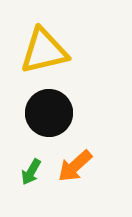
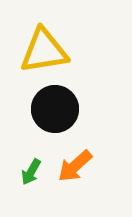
yellow triangle: rotated 4 degrees clockwise
black circle: moved 6 px right, 4 px up
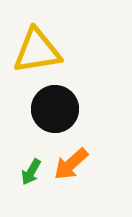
yellow triangle: moved 7 px left
orange arrow: moved 4 px left, 2 px up
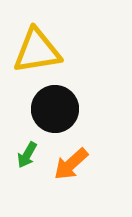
green arrow: moved 4 px left, 17 px up
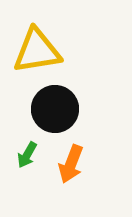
orange arrow: rotated 27 degrees counterclockwise
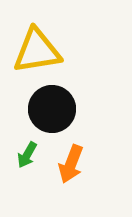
black circle: moved 3 px left
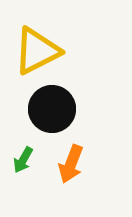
yellow triangle: rotated 18 degrees counterclockwise
green arrow: moved 4 px left, 5 px down
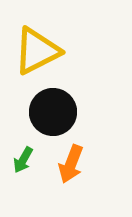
black circle: moved 1 px right, 3 px down
